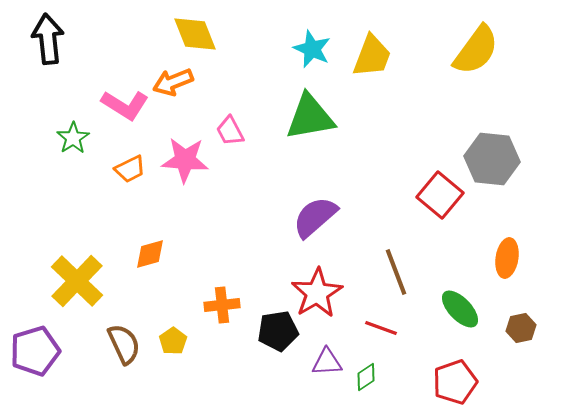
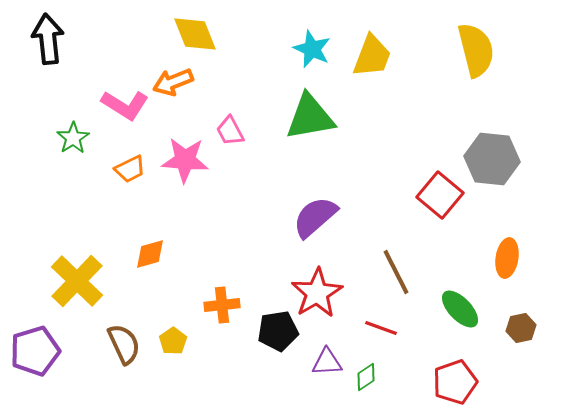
yellow semicircle: rotated 50 degrees counterclockwise
brown line: rotated 6 degrees counterclockwise
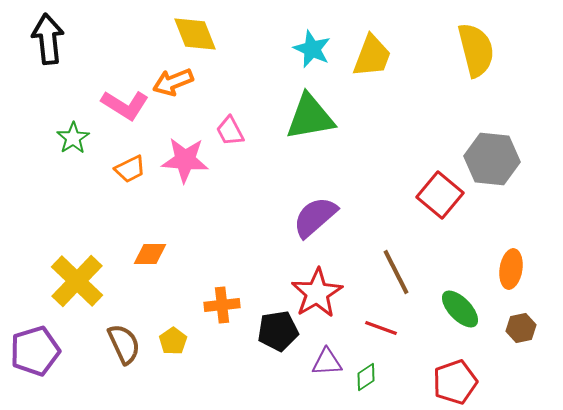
orange diamond: rotated 16 degrees clockwise
orange ellipse: moved 4 px right, 11 px down
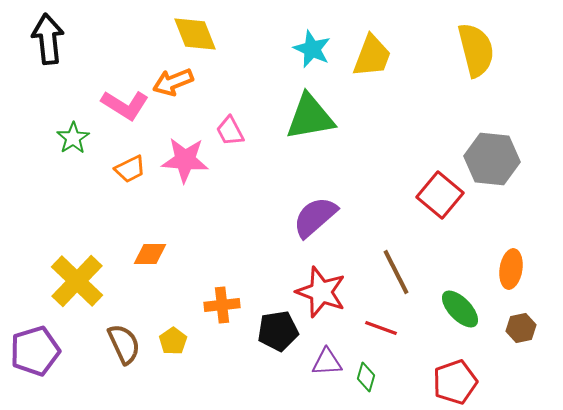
red star: moved 4 px right, 1 px up; rotated 21 degrees counterclockwise
green diamond: rotated 40 degrees counterclockwise
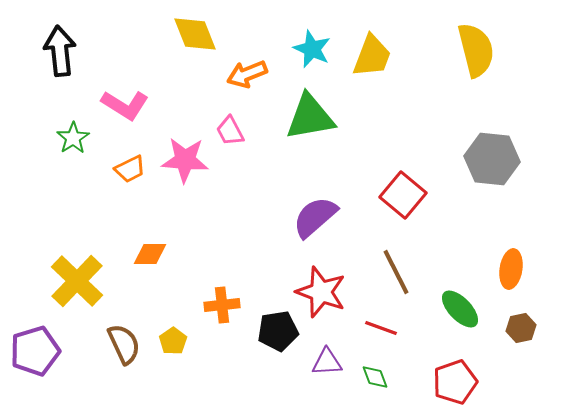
black arrow: moved 12 px right, 12 px down
orange arrow: moved 74 px right, 8 px up
red square: moved 37 px left
green diamond: moved 9 px right; rotated 36 degrees counterclockwise
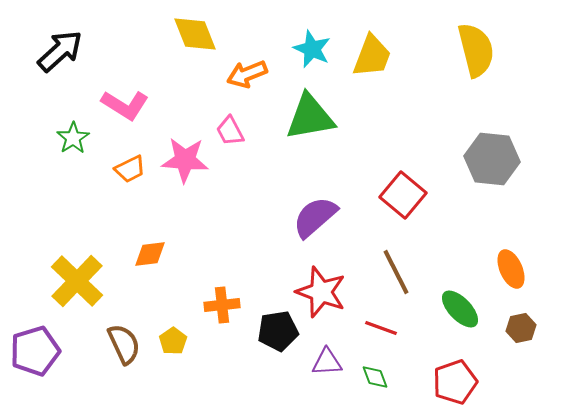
black arrow: rotated 54 degrees clockwise
orange diamond: rotated 8 degrees counterclockwise
orange ellipse: rotated 33 degrees counterclockwise
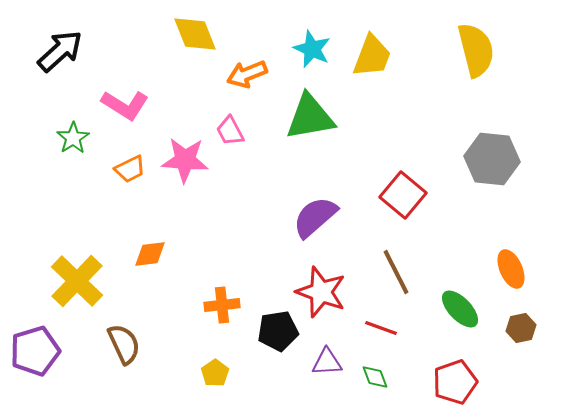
yellow pentagon: moved 42 px right, 32 px down
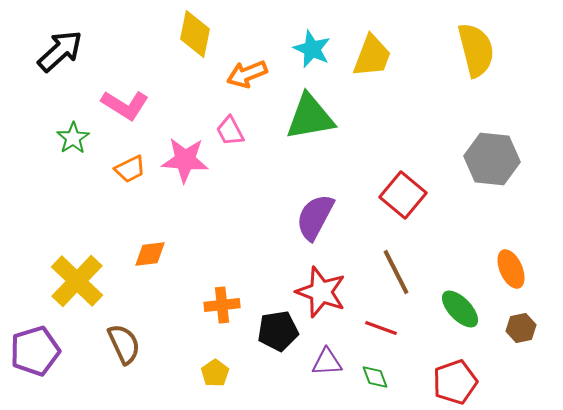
yellow diamond: rotated 33 degrees clockwise
purple semicircle: rotated 21 degrees counterclockwise
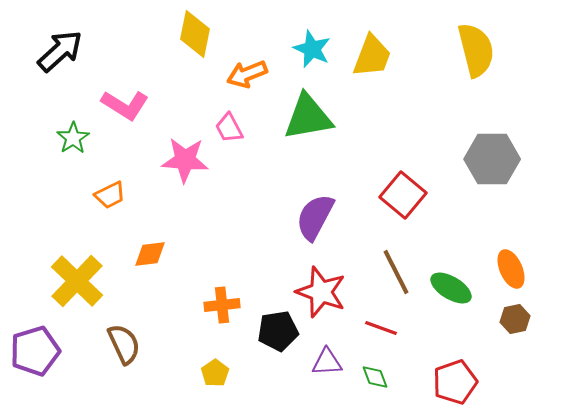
green triangle: moved 2 px left
pink trapezoid: moved 1 px left, 3 px up
gray hexagon: rotated 6 degrees counterclockwise
orange trapezoid: moved 20 px left, 26 px down
green ellipse: moved 9 px left, 21 px up; rotated 15 degrees counterclockwise
brown hexagon: moved 6 px left, 9 px up
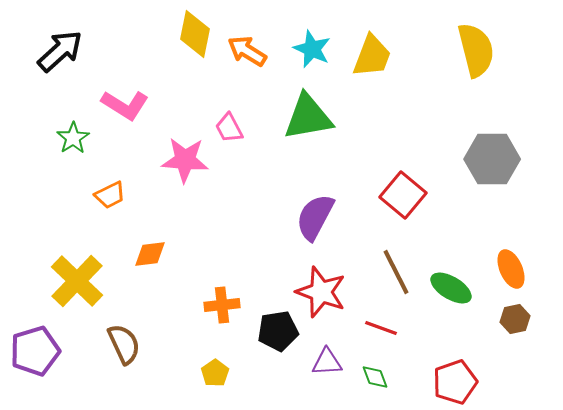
orange arrow: moved 23 px up; rotated 54 degrees clockwise
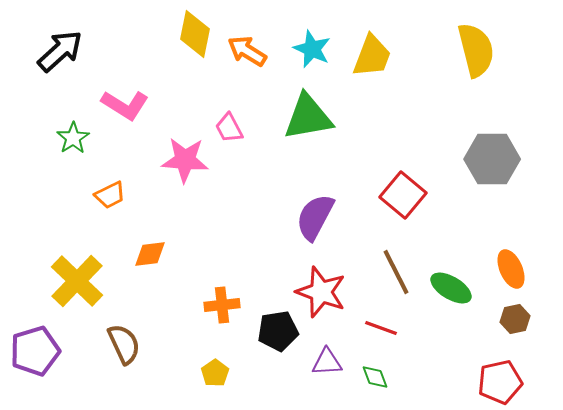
red pentagon: moved 45 px right; rotated 6 degrees clockwise
